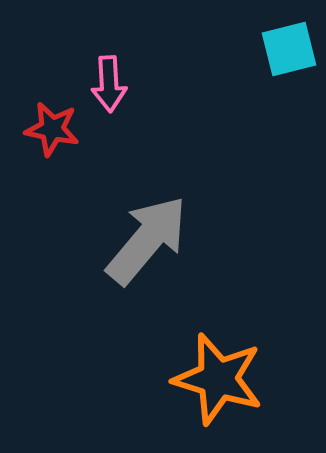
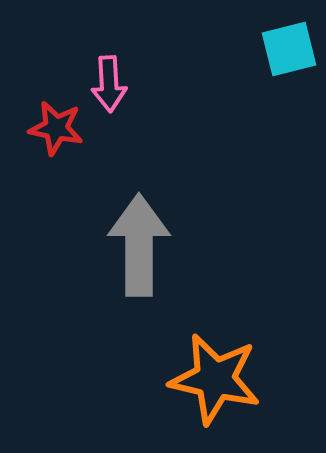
red star: moved 4 px right, 1 px up
gray arrow: moved 8 px left, 5 px down; rotated 40 degrees counterclockwise
orange star: moved 3 px left; rotated 4 degrees counterclockwise
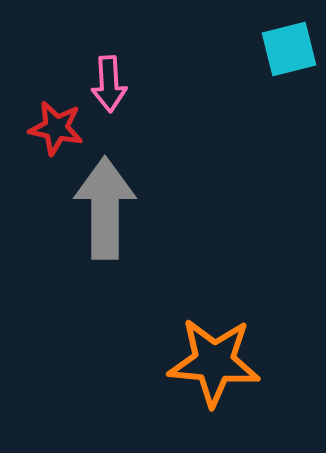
gray arrow: moved 34 px left, 37 px up
orange star: moved 1 px left, 17 px up; rotated 8 degrees counterclockwise
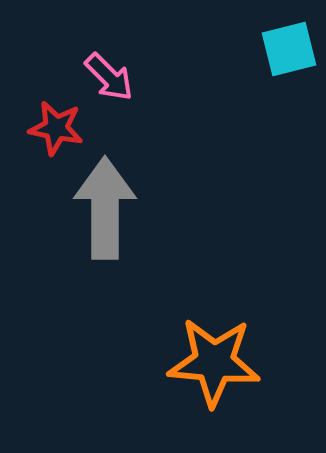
pink arrow: moved 7 px up; rotated 42 degrees counterclockwise
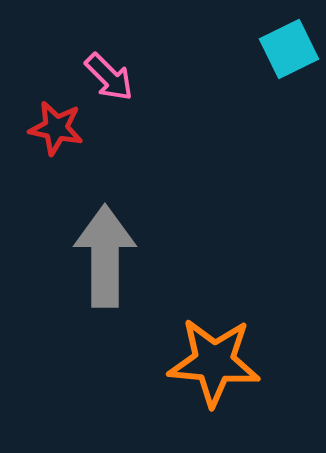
cyan square: rotated 12 degrees counterclockwise
gray arrow: moved 48 px down
